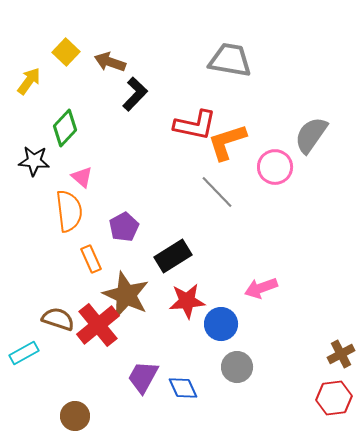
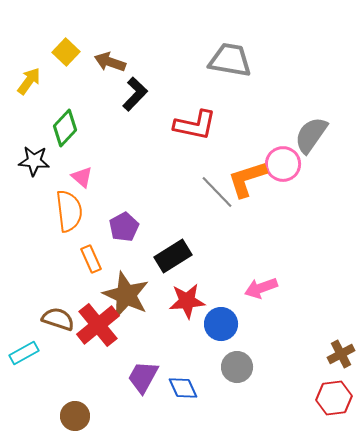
orange L-shape: moved 20 px right, 37 px down
pink circle: moved 8 px right, 3 px up
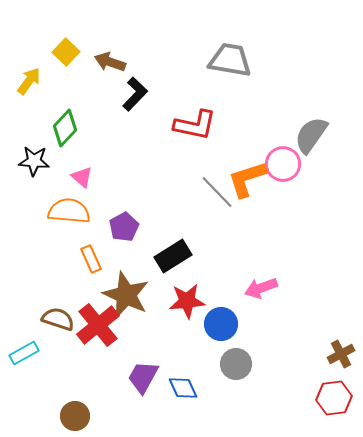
orange semicircle: rotated 78 degrees counterclockwise
gray circle: moved 1 px left, 3 px up
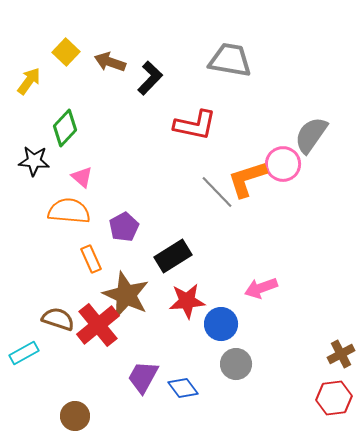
black L-shape: moved 15 px right, 16 px up
blue diamond: rotated 12 degrees counterclockwise
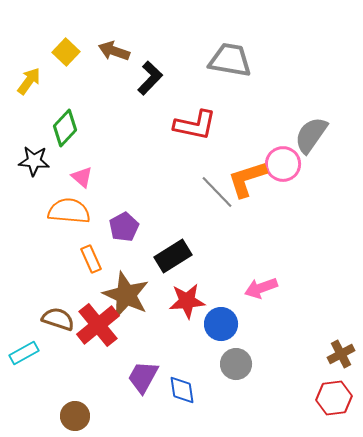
brown arrow: moved 4 px right, 11 px up
blue diamond: moved 1 px left, 2 px down; rotated 28 degrees clockwise
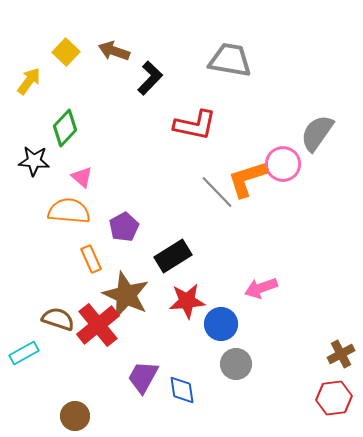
gray semicircle: moved 6 px right, 2 px up
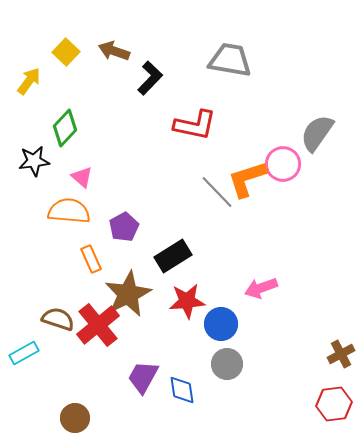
black star: rotated 12 degrees counterclockwise
brown star: moved 2 px right, 1 px up; rotated 21 degrees clockwise
gray circle: moved 9 px left
red hexagon: moved 6 px down
brown circle: moved 2 px down
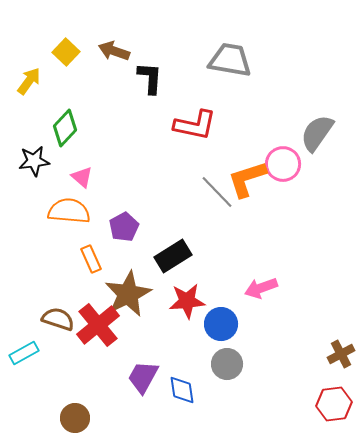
black L-shape: rotated 40 degrees counterclockwise
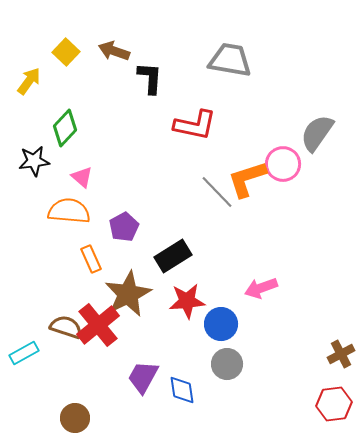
brown semicircle: moved 8 px right, 8 px down
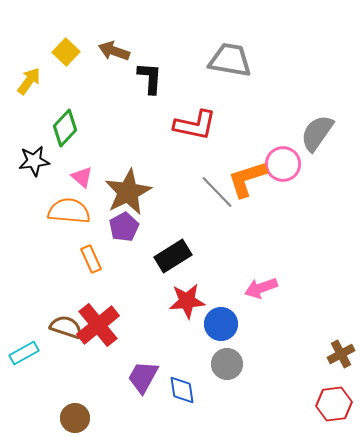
brown star: moved 102 px up
